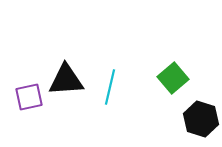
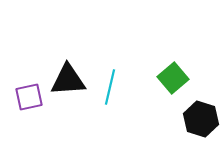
black triangle: moved 2 px right
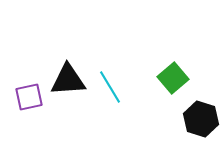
cyan line: rotated 44 degrees counterclockwise
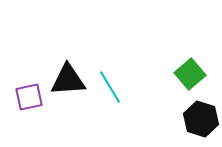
green square: moved 17 px right, 4 px up
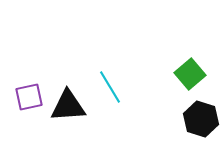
black triangle: moved 26 px down
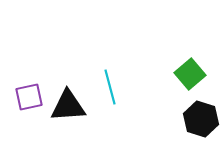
cyan line: rotated 16 degrees clockwise
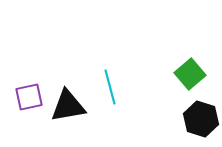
black triangle: rotated 6 degrees counterclockwise
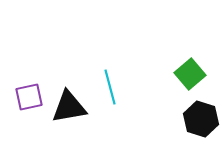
black triangle: moved 1 px right, 1 px down
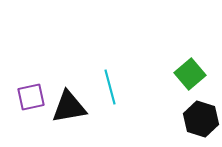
purple square: moved 2 px right
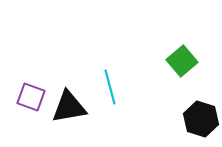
green square: moved 8 px left, 13 px up
purple square: rotated 32 degrees clockwise
